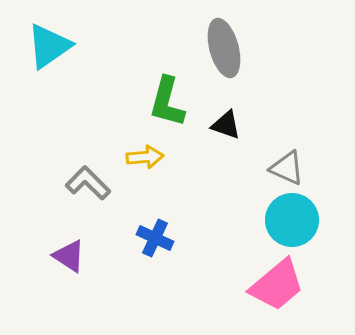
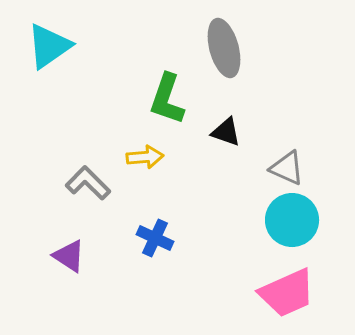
green L-shape: moved 3 px up; rotated 4 degrees clockwise
black triangle: moved 7 px down
pink trapezoid: moved 10 px right, 8 px down; rotated 16 degrees clockwise
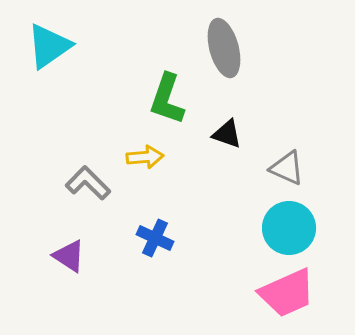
black triangle: moved 1 px right, 2 px down
cyan circle: moved 3 px left, 8 px down
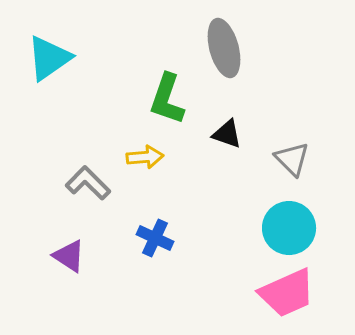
cyan triangle: moved 12 px down
gray triangle: moved 5 px right, 9 px up; rotated 21 degrees clockwise
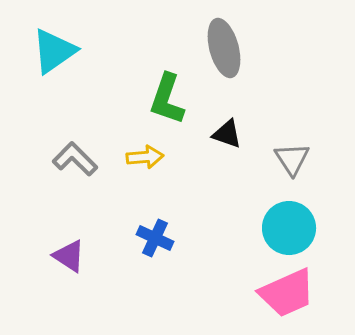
cyan triangle: moved 5 px right, 7 px up
gray triangle: rotated 12 degrees clockwise
gray L-shape: moved 13 px left, 24 px up
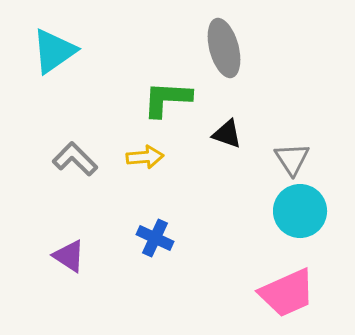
green L-shape: rotated 74 degrees clockwise
cyan circle: moved 11 px right, 17 px up
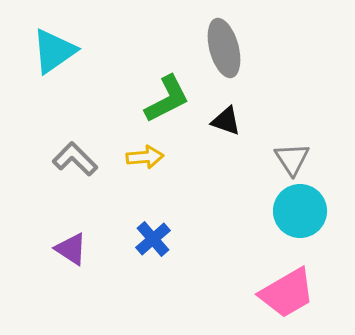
green L-shape: rotated 150 degrees clockwise
black triangle: moved 1 px left, 13 px up
blue cross: moved 2 px left, 1 px down; rotated 24 degrees clockwise
purple triangle: moved 2 px right, 7 px up
pink trapezoid: rotated 6 degrees counterclockwise
